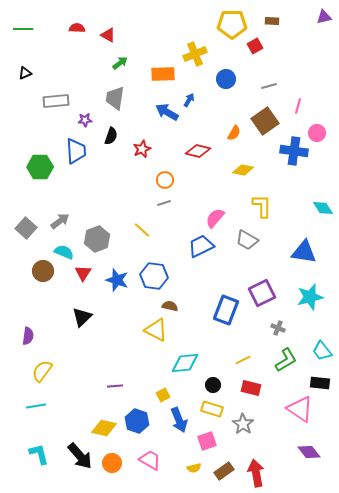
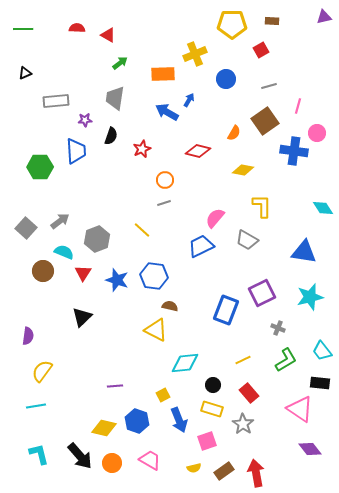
red square at (255, 46): moved 6 px right, 4 px down
red rectangle at (251, 388): moved 2 px left, 5 px down; rotated 36 degrees clockwise
purple diamond at (309, 452): moved 1 px right, 3 px up
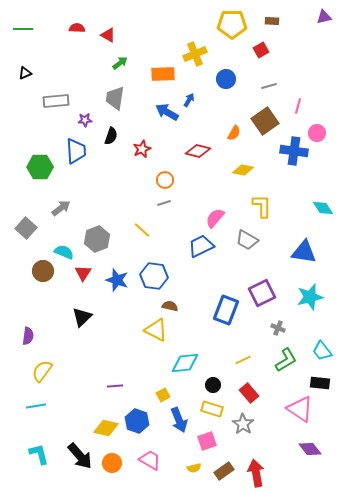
gray arrow at (60, 221): moved 1 px right, 13 px up
yellow diamond at (104, 428): moved 2 px right
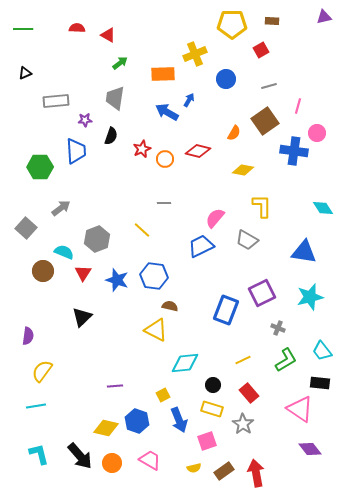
orange circle at (165, 180): moved 21 px up
gray line at (164, 203): rotated 16 degrees clockwise
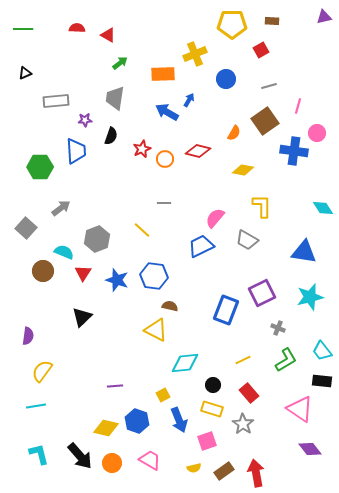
black rectangle at (320, 383): moved 2 px right, 2 px up
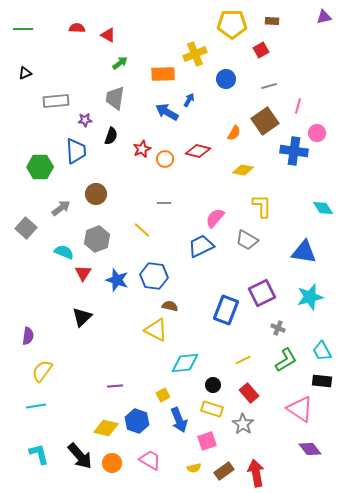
brown circle at (43, 271): moved 53 px right, 77 px up
cyan trapezoid at (322, 351): rotated 10 degrees clockwise
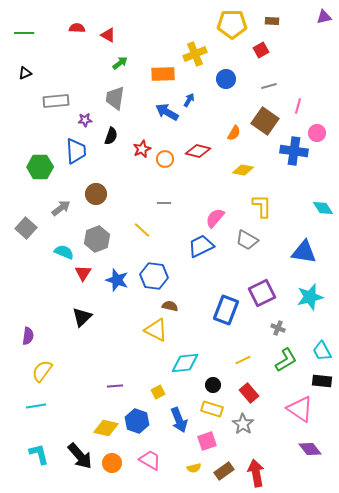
green line at (23, 29): moved 1 px right, 4 px down
brown square at (265, 121): rotated 20 degrees counterclockwise
yellow square at (163, 395): moved 5 px left, 3 px up
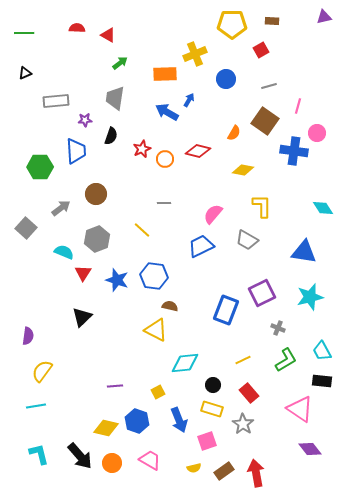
orange rectangle at (163, 74): moved 2 px right
pink semicircle at (215, 218): moved 2 px left, 4 px up
